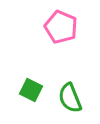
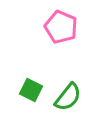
green semicircle: moved 2 px left, 1 px up; rotated 120 degrees counterclockwise
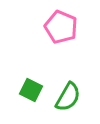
green semicircle: rotated 8 degrees counterclockwise
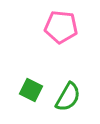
pink pentagon: rotated 16 degrees counterclockwise
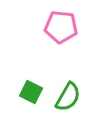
green square: moved 2 px down
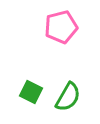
pink pentagon: rotated 20 degrees counterclockwise
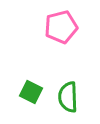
green semicircle: rotated 148 degrees clockwise
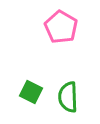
pink pentagon: rotated 28 degrees counterclockwise
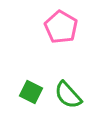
green semicircle: moved 2 px up; rotated 40 degrees counterclockwise
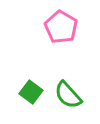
green square: rotated 10 degrees clockwise
